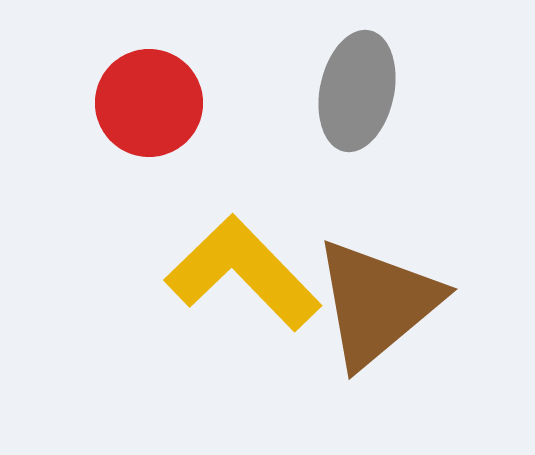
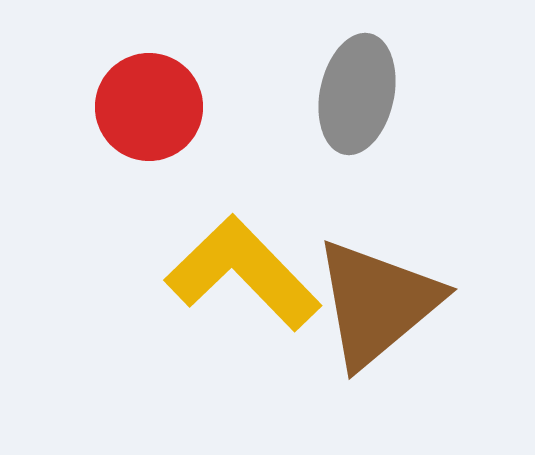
gray ellipse: moved 3 px down
red circle: moved 4 px down
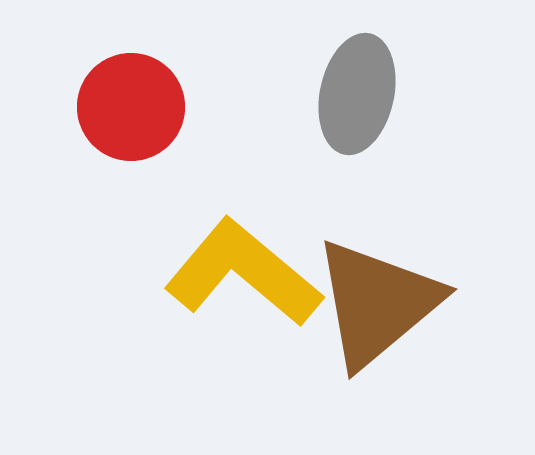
red circle: moved 18 px left
yellow L-shape: rotated 6 degrees counterclockwise
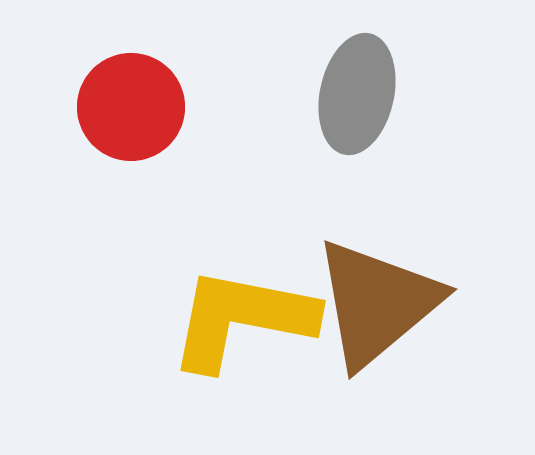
yellow L-shape: moved 1 px left, 46 px down; rotated 29 degrees counterclockwise
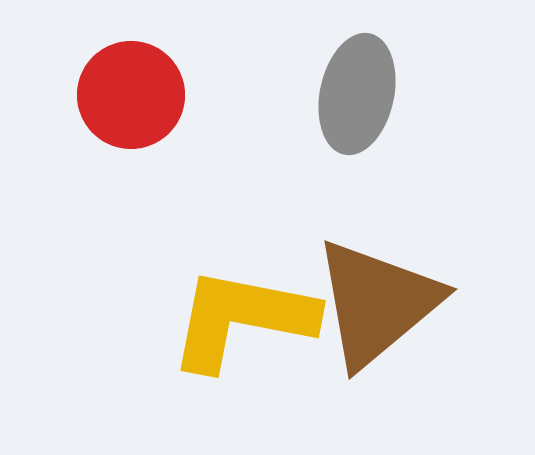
red circle: moved 12 px up
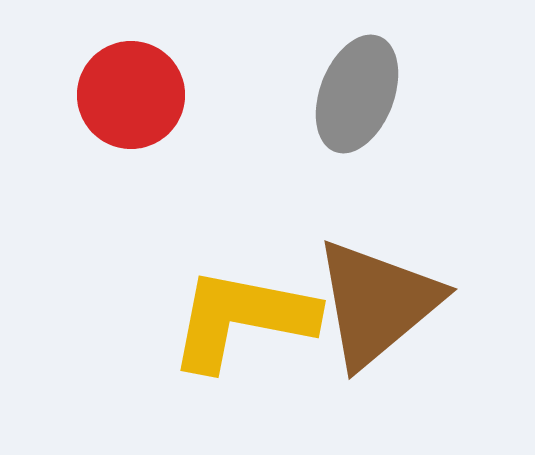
gray ellipse: rotated 9 degrees clockwise
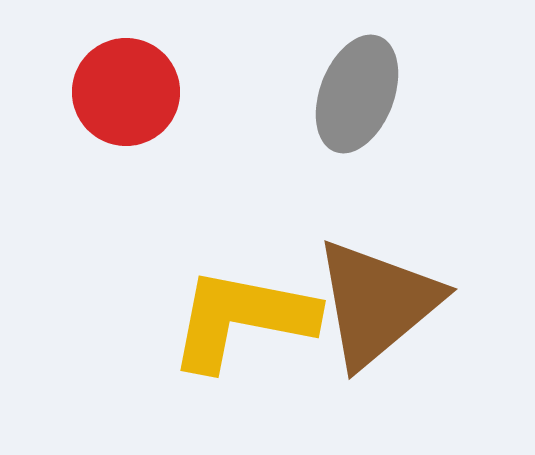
red circle: moved 5 px left, 3 px up
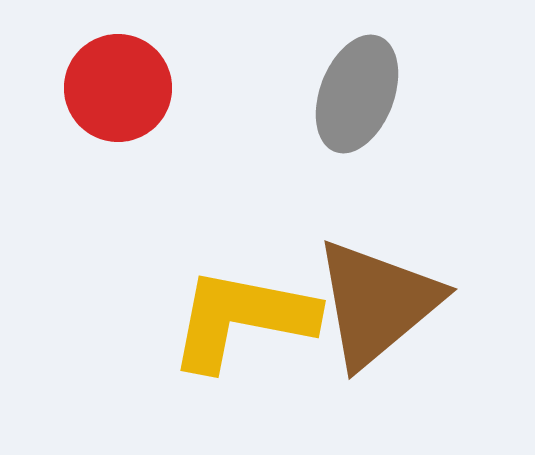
red circle: moved 8 px left, 4 px up
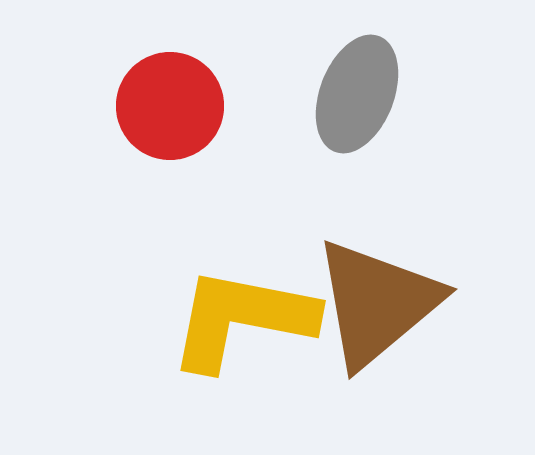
red circle: moved 52 px right, 18 px down
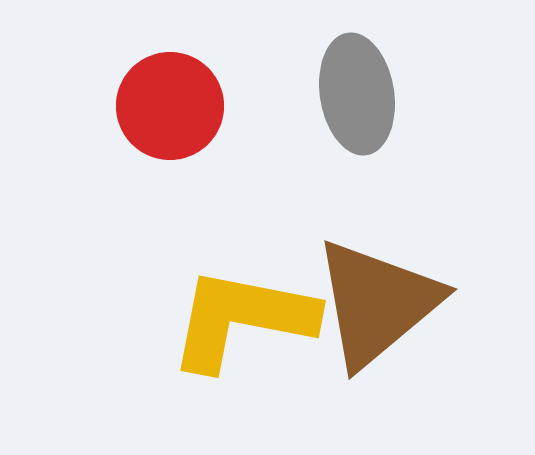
gray ellipse: rotated 30 degrees counterclockwise
